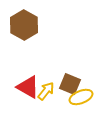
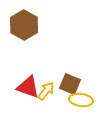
red triangle: rotated 10 degrees counterclockwise
yellow ellipse: moved 3 px down; rotated 30 degrees clockwise
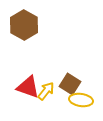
brown square: rotated 10 degrees clockwise
